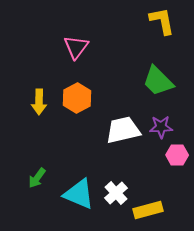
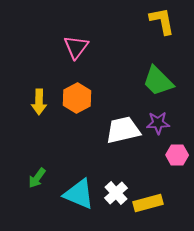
purple star: moved 3 px left, 4 px up
yellow rectangle: moved 7 px up
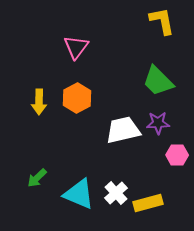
green arrow: rotated 10 degrees clockwise
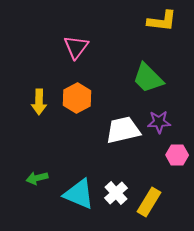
yellow L-shape: rotated 108 degrees clockwise
green trapezoid: moved 10 px left, 3 px up
purple star: moved 1 px right, 1 px up
green arrow: rotated 30 degrees clockwise
yellow rectangle: moved 1 px right, 1 px up; rotated 44 degrees counterclockwise
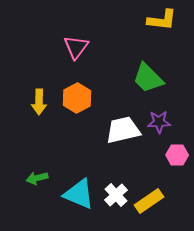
yellow L-shape: moved 1 px up
white cross: moved 2 px down
yellow rectangle: moved 1 px up; rotated 24 degrees clockwise
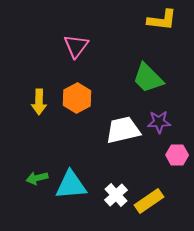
pink triangle: moved 1 px up
cyan triangle: moved 8 px left, 9 px up; rotated 28 degrees counterclockwise
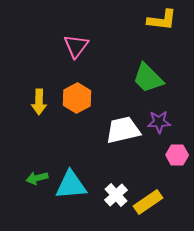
yellow rectangle: moved 1 px left, 1 px down
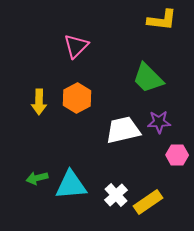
pink triangle: rotated 8 degrees clockwise
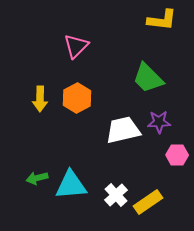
yellow arrow: moved 1 px right, 3 px up
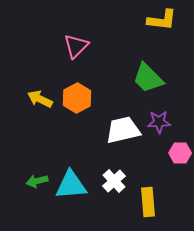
yellow arrow: rotated 115 degrees clockwise
pink hexagon: moved 3 px right, 2 px up
green arrow: moved 3 px down
white cross: moved 2 px left, 14 px up
yellow rectangle: rotated 60 degrees counterclockwise
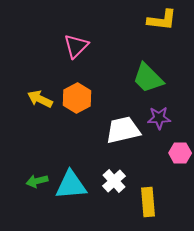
purple star: moved 4 px up
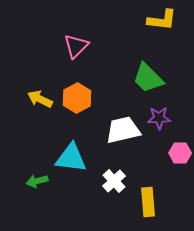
cyan triangle: moved 27 px up; rotated 12 degrees clockwise
